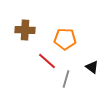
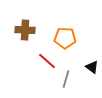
orange pentagon: moved 1 px up
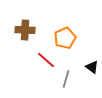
orange pentagon: rotated 25 degrees counterclockwise
red line: moved 1 px left, 1 px up
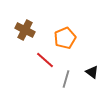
brown cross: rotated 24 degrees clockwise
red line: moved 1 px left
black triangle: moved 5 px down
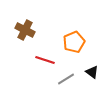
orange pentagon: moved 9 px right, 4 px down
red line: rotated 24 degrees counterclockwise
gray line: rotated 42 degrees clockwise
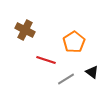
orange pentagon: rotated 10 degrees counterclockwise
red line: moved 1 px right
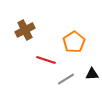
brown cross: rotated 36 degrees clockwise
black triangle: moved 2 px down; rotated 40 degrees counterclockwise
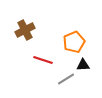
orange pentagon: rotated 10 degrees clockwise
red line: moved 3 px left
black triangle: moved 9 px left, 9 px up
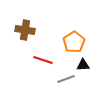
brown cross: rotated 36 degrees clockwise
orange pentagon: rotated 10 degrees counterclockwise
gray line: rotated 12 degrees clockwise
